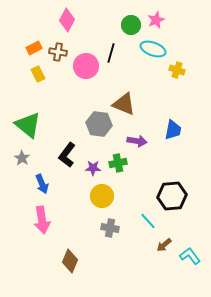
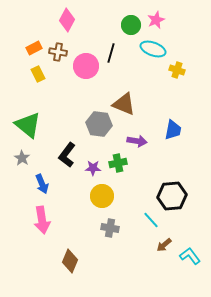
cyan line: moved 3 px right, 1 px up
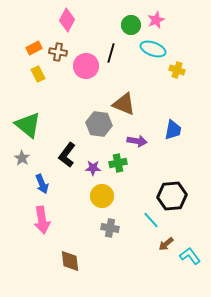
brown arrow: moved 2 px right, 1 px up
brown diamond: rotated 30 degrees counterclockwise
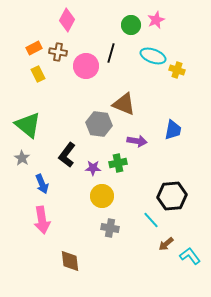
cyan ellipse: moved 7 px down
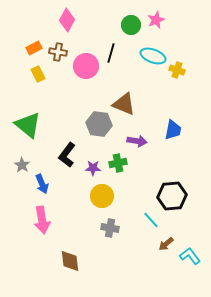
gray star: moved 7 px down
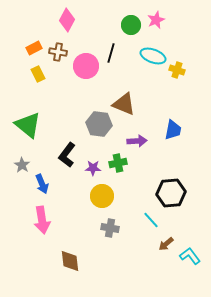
purple arrow: rotated 12 degrees counterclockwise
black hexagon: moved 1 px left, 3 px up
